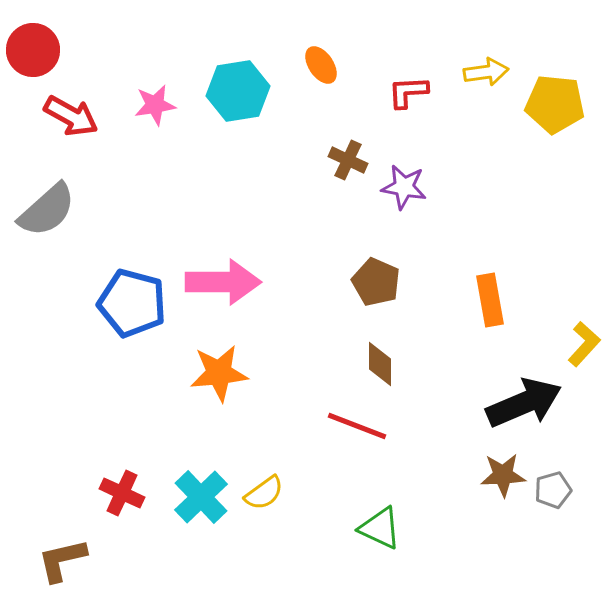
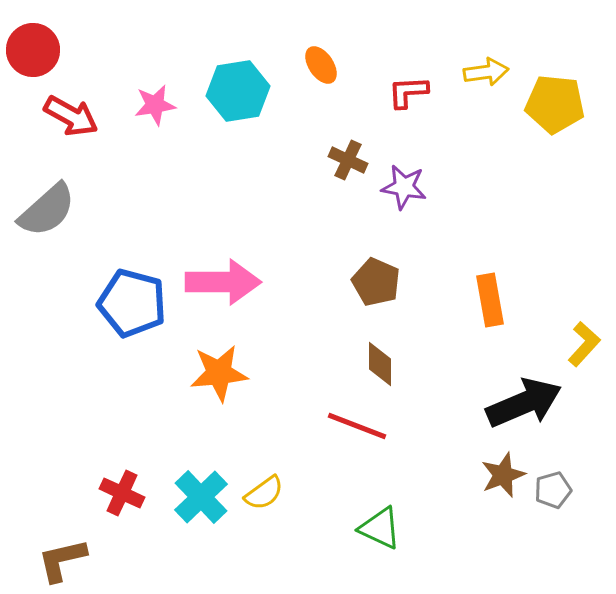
brown star: rotated 18 degrees counterclockwise
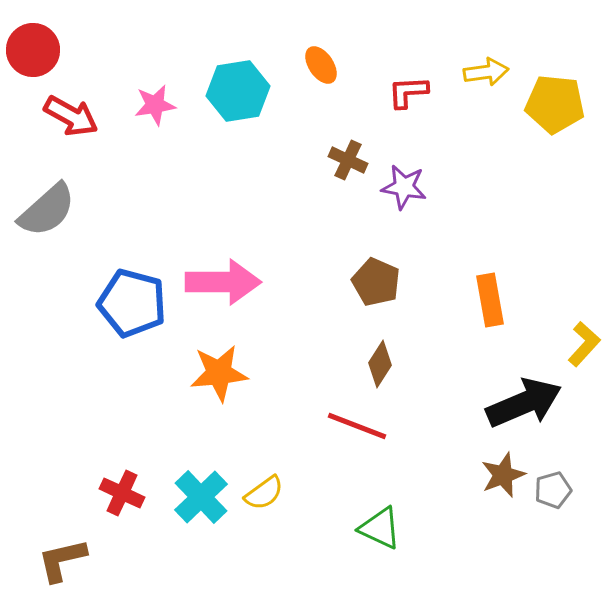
brown diamond: rotated 33 degrees clockwise
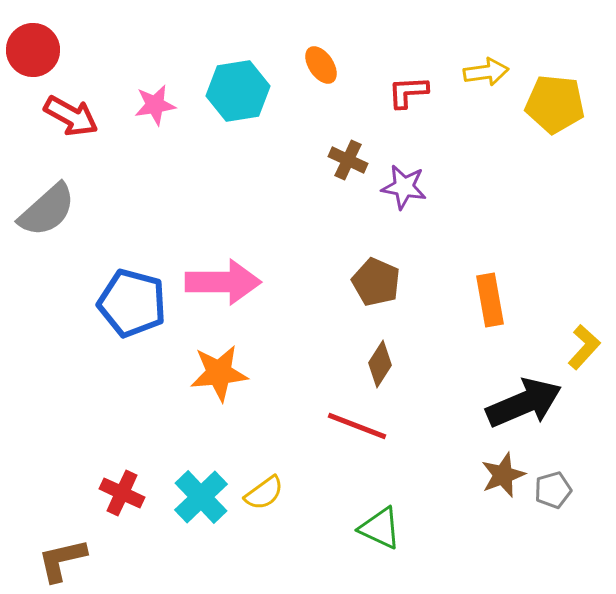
yellow L-shape: moved 3 px down
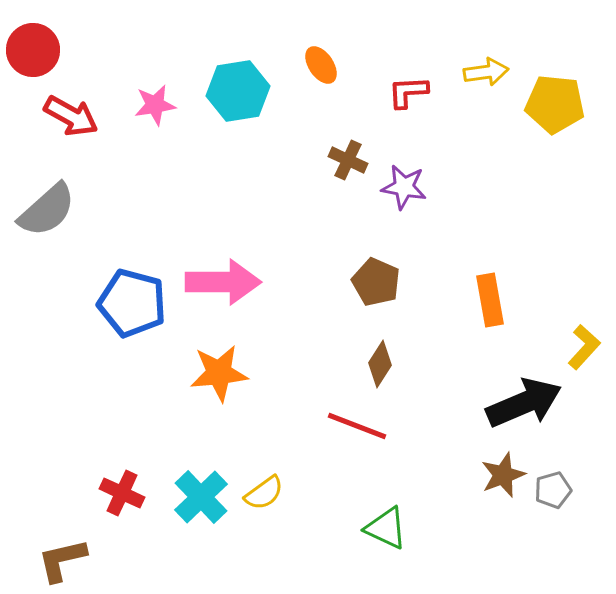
green triangle: moved 6 px right
